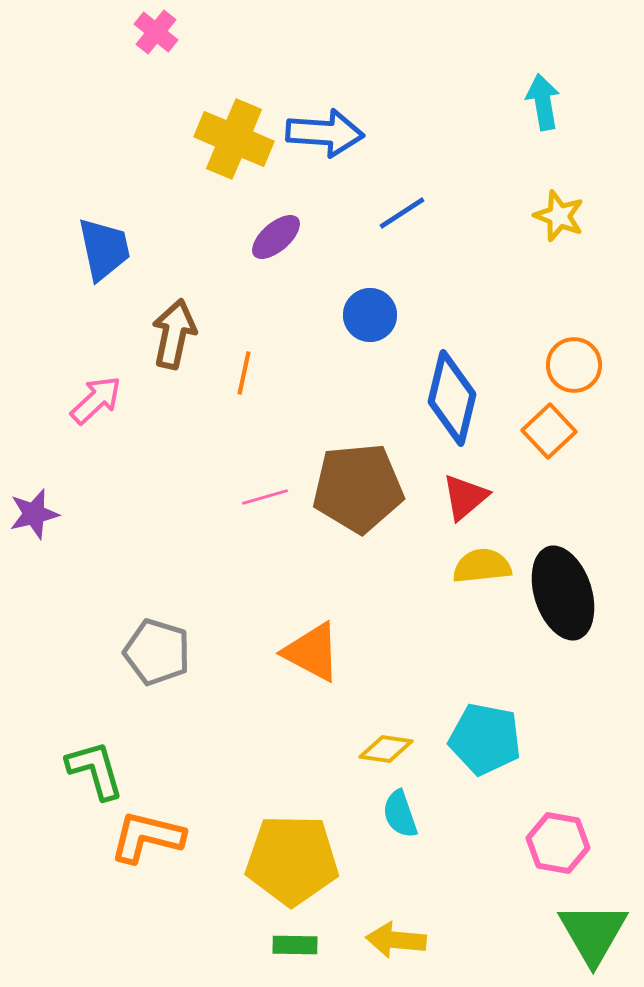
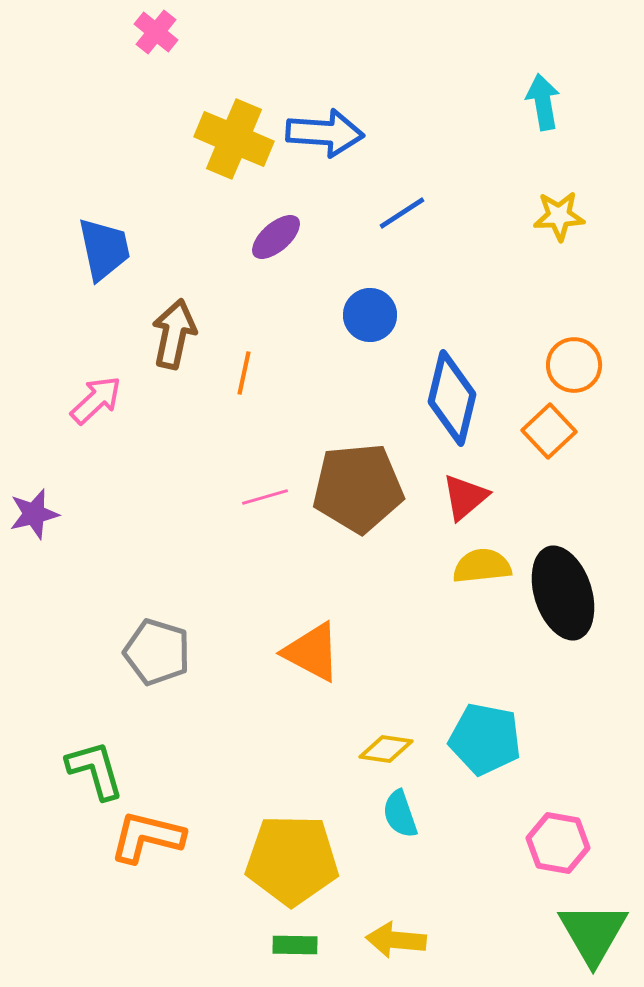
yellow star: rotated 24 degrees counterclockwise
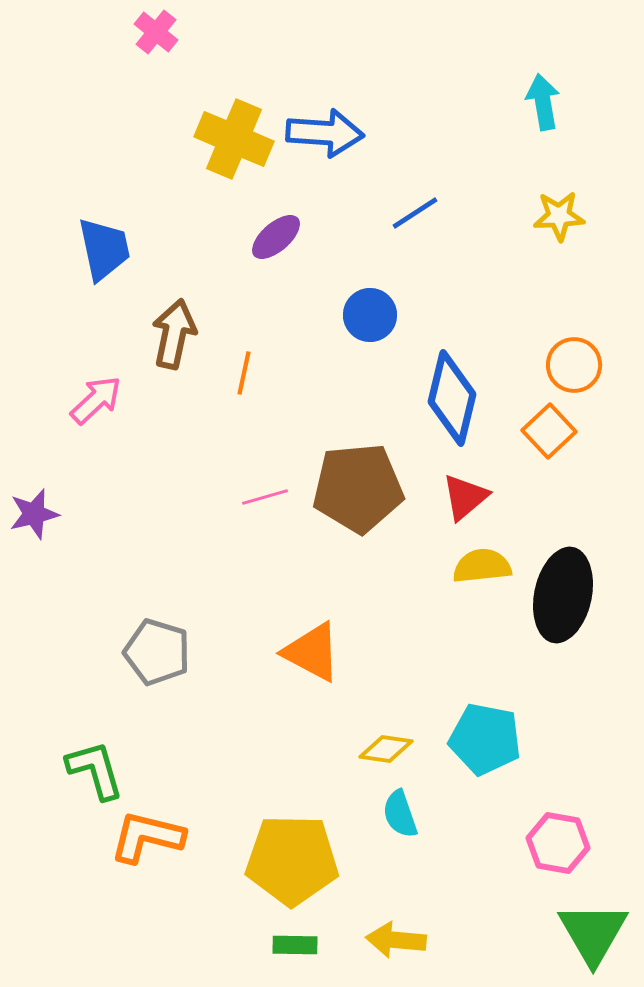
blue line: moved 13 px right
black ellipse: moved 2 px down; rotated 30 degrees clockwise
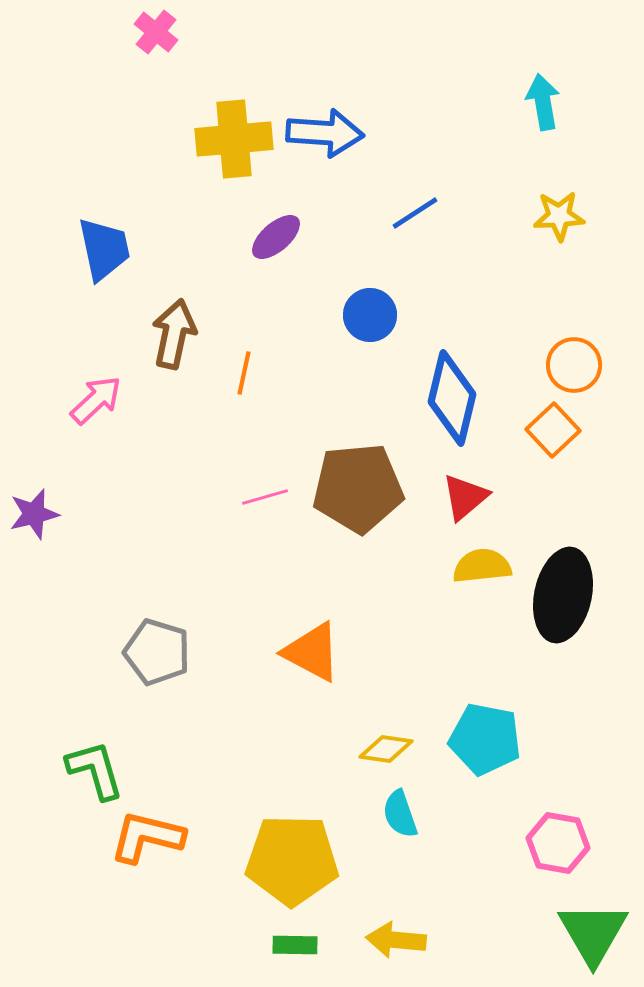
yellow cross: rotated 28 degrees counterclockwise
orange square: moved 4 px right, 1 px up
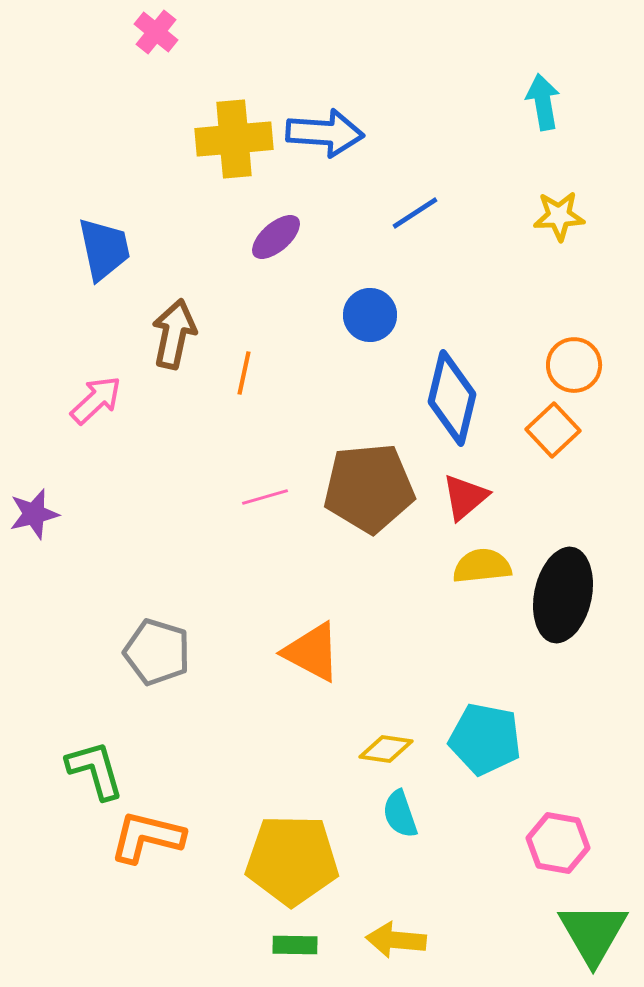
brown pentagon: moved 11 px right
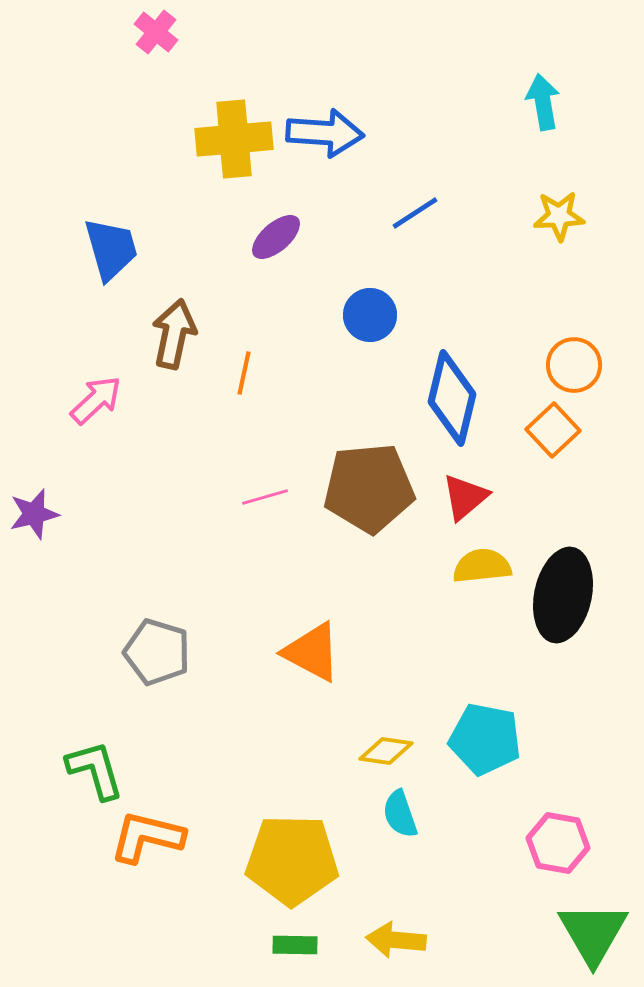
blue trapezoid: moved 7 px right; rotated 4 degrees counterclockwise
yellow diamond: moved 2 px down
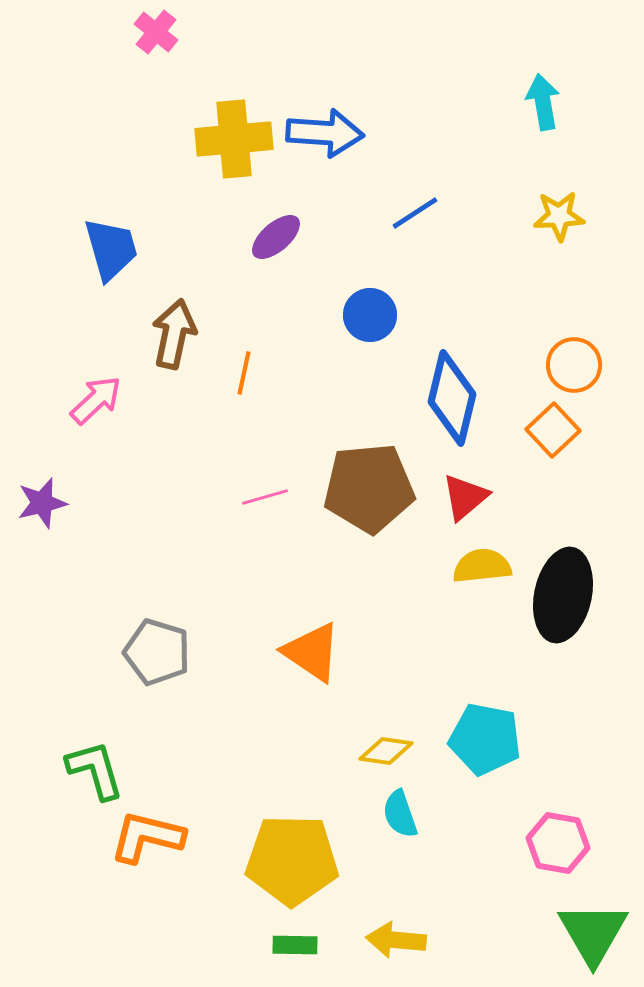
purple star: moved 8 px right, 11 px up
orange triangle: rotated 6 degrees clockwise
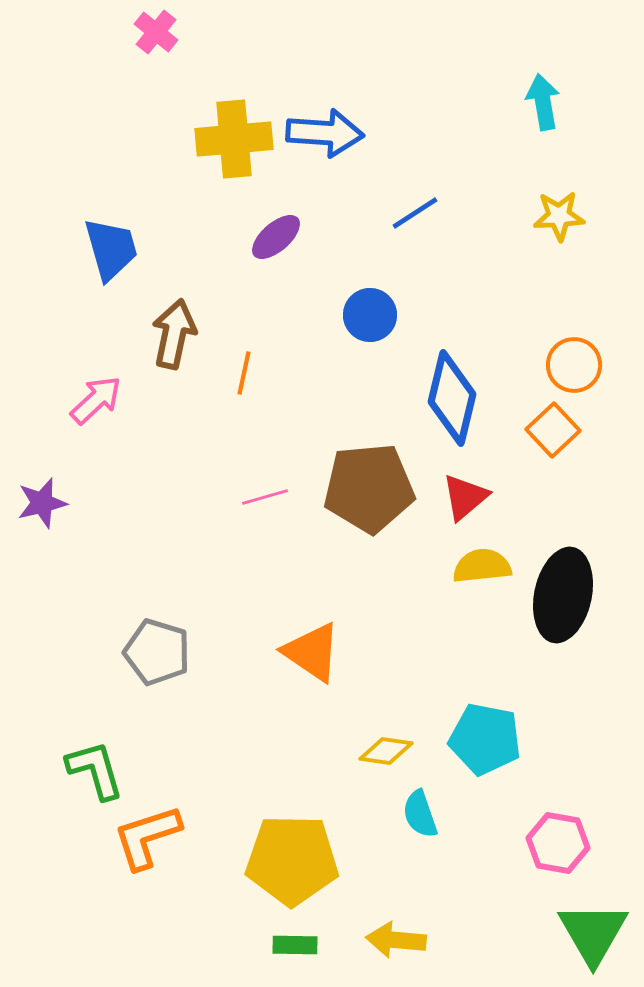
cyan semicircle: moved 20 px right
orange L-shape: rotated 32 degrees counterclockwise
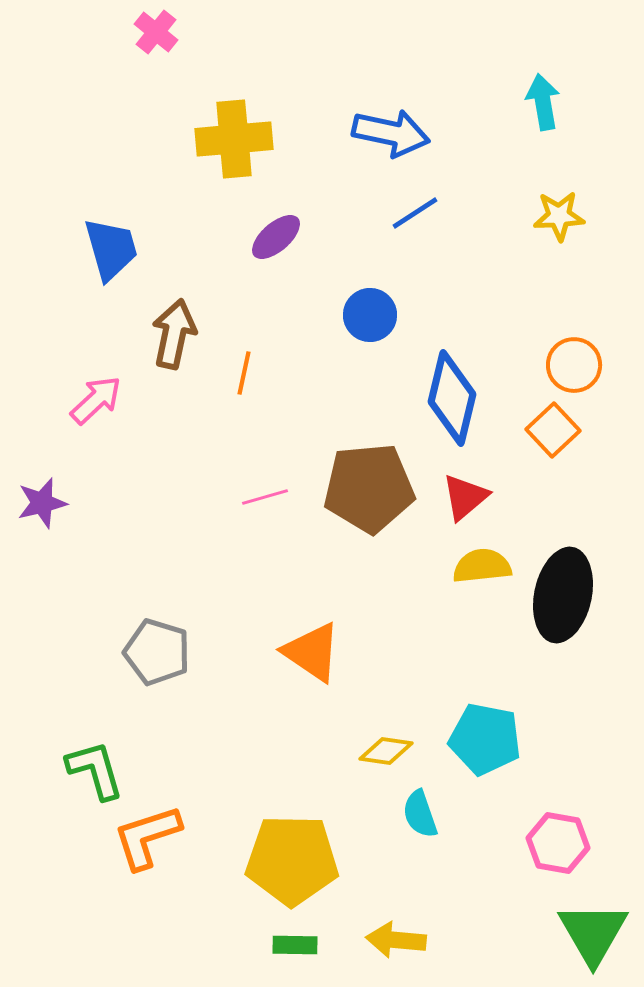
blue arrow: moved 66 px right; rotated 8 degrees clockwise
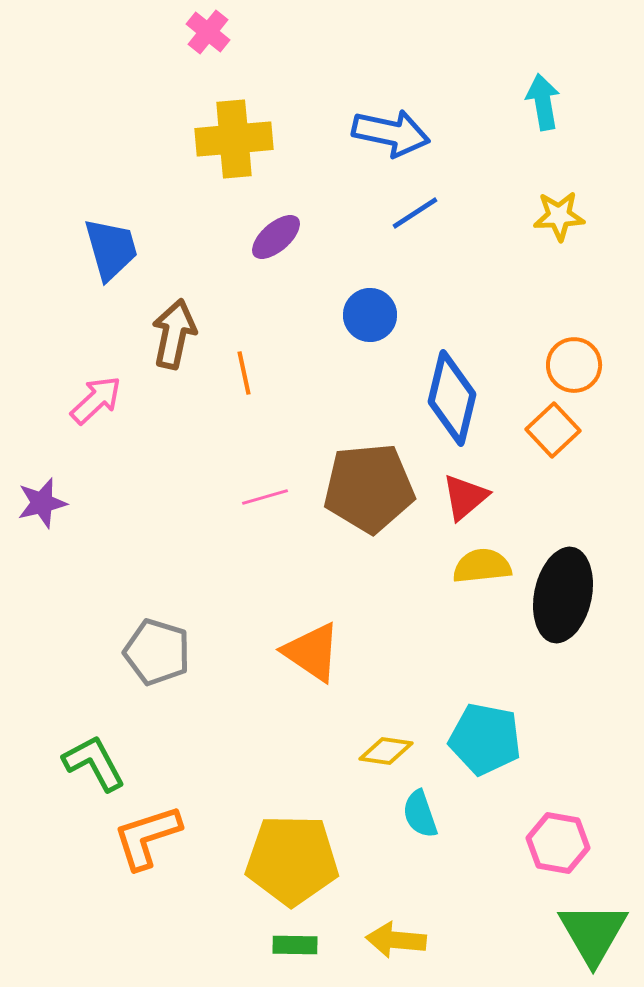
pink cross: moved 52 px right
orange line: rotated 24 degrees counterclockwise
green L-shape: moved 1 px left, 7 px up; rotated 12 degrees counterclockwise
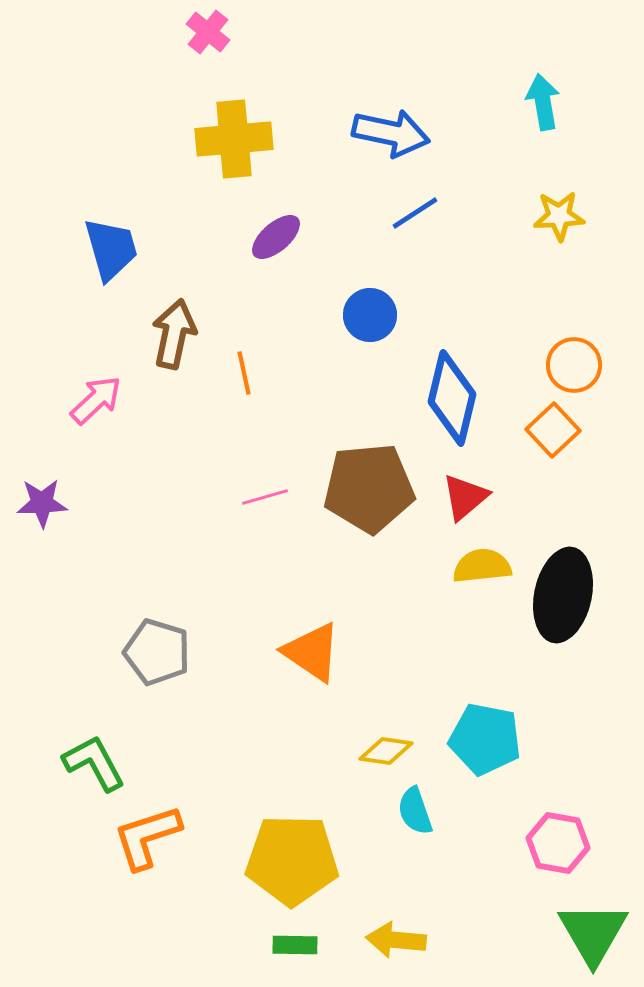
purple star: rotated 12 degrees clockwise
cyan semicircle: moved 5 px left, 3 px up
